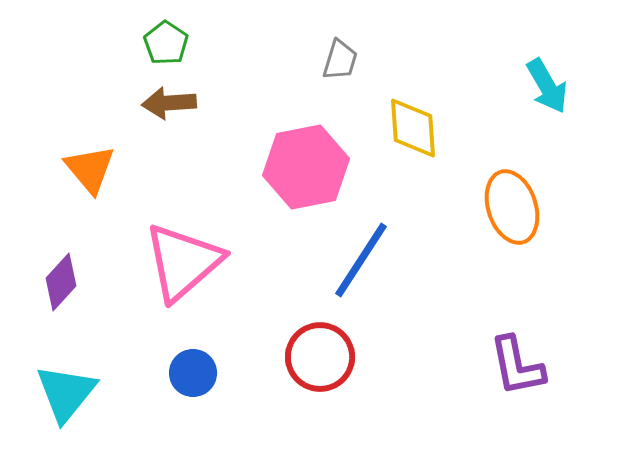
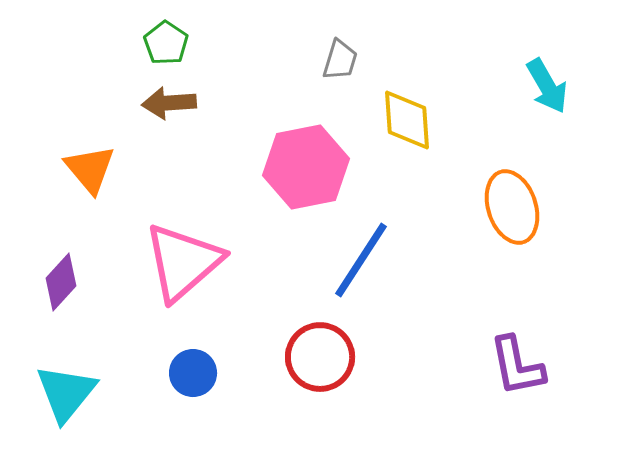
yellow diamond: moved 6 px left, 8 px up
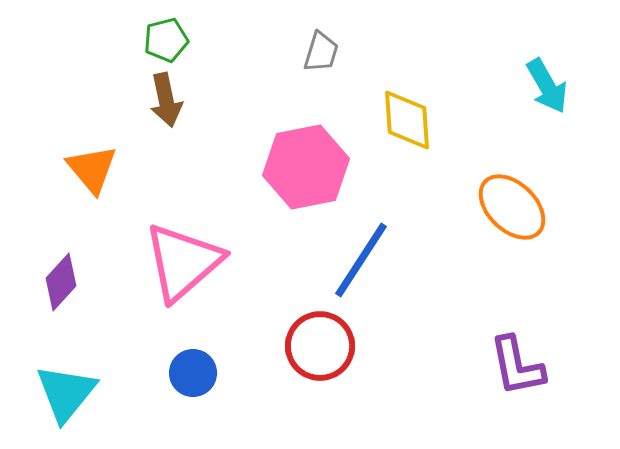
green pentagon: moved 3 px up; rotated 24 degrees clockwise
gray trapezoid: moved 19 px left, 8 px up
brown arrow: moved 3 px left, 3 px up; rotated 98 degrees counterclockwise
orange triangle: moved 2 px right
orange ellipse: rotated 28 degrees counterclockwise
red circle: moved 11 px up
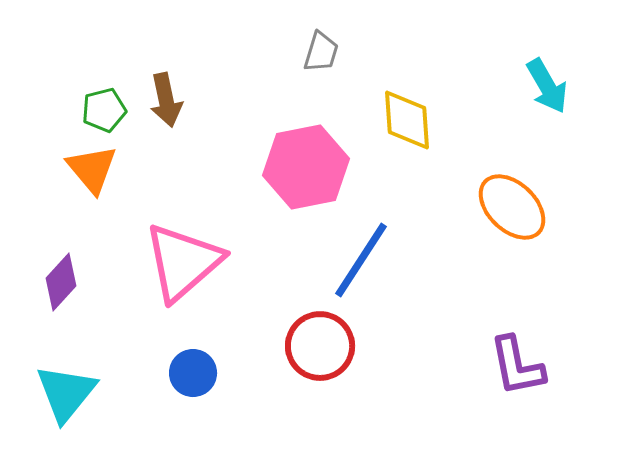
green pentagon: moved 62 px left, 70 px down
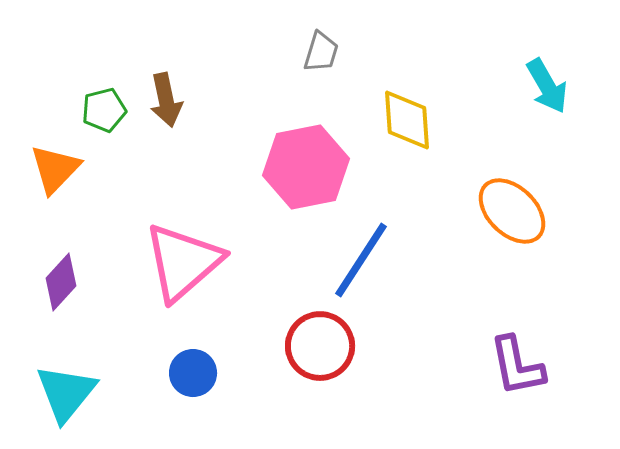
orange triangle: moved 37 px left; rotated 24 degrees clockwise
orange ellipse: moved 4 px down
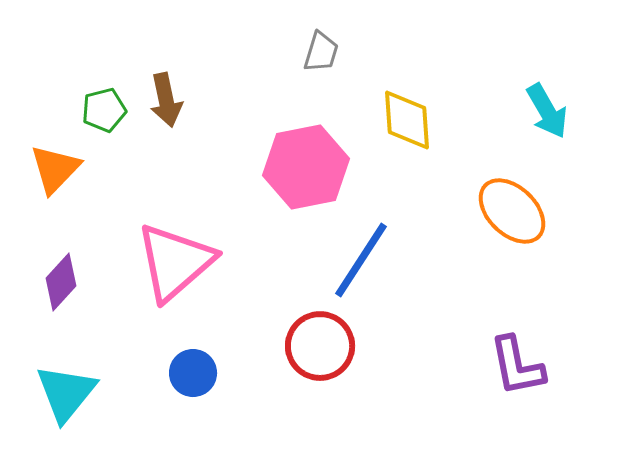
cyan arrow: moved 25 px down
pink triangle: moved 8 px left
